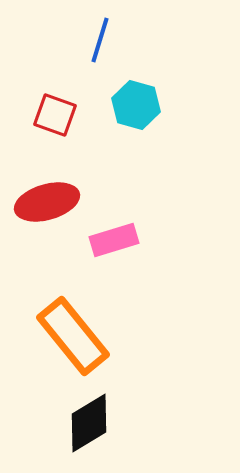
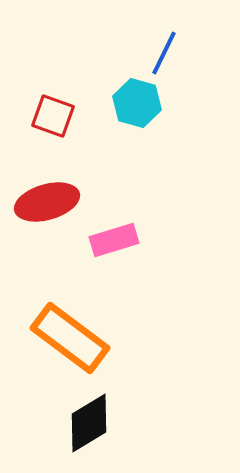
blue line: moved 64 px right, 13 px down; rotated 9 degrees clockwise
cyan hexagon: moved 1 px right, 2 px up
red square: moved 2 px left, 1 px down
orange rectangle: moved 3 px left, 2 px down; rotated 14 degrees counterclockwise
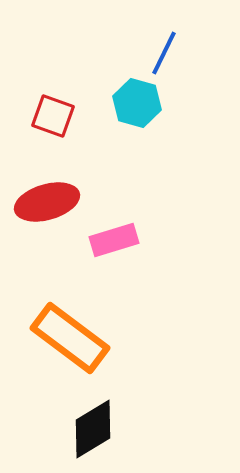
black diamond: moved 4 px right, 6 px down
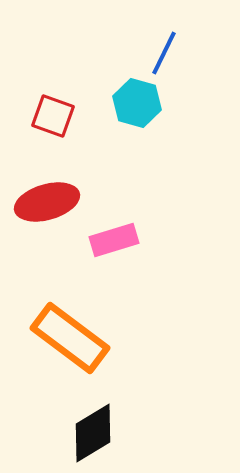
black diamond: moved 4 px down
